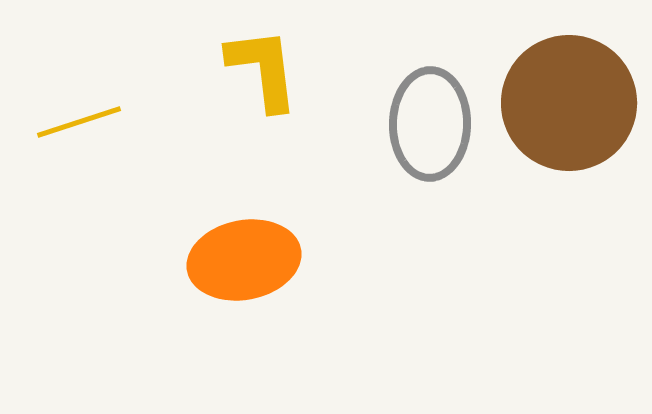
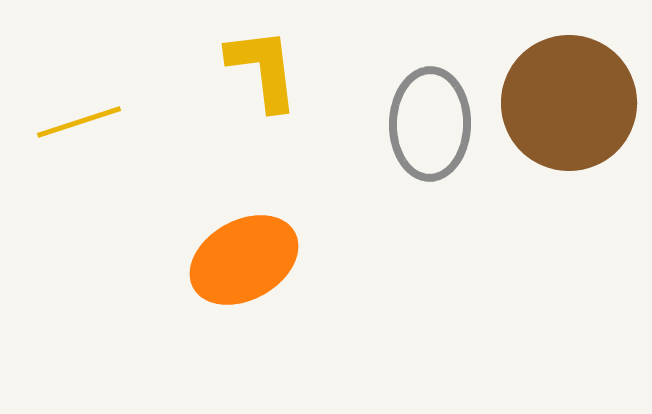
orange ellipse: rotated 18 degrees counterclockwise
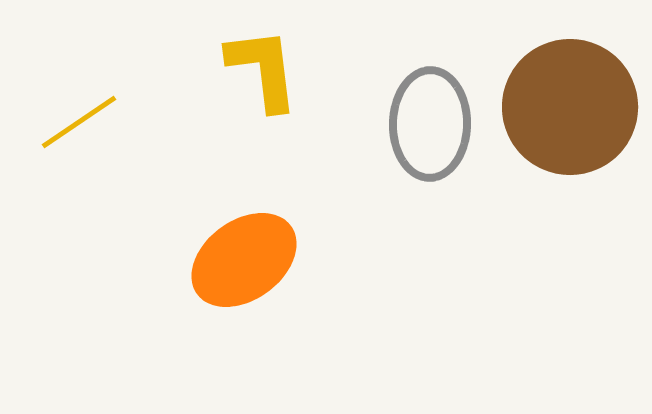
brown circle: moved 1 px right, 4 px down
yellow line: rotated 16 degrees counterclockwise
orange ellipse: rotated 7 degrees counterclockwise
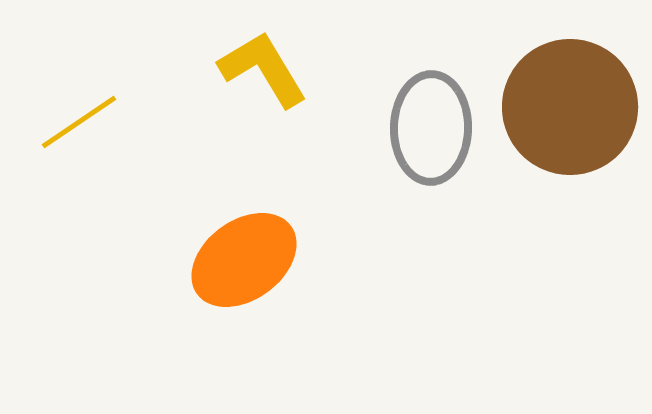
yellow L-shape: rotated 24 degrees counterclockwise
gray ellipse: moved 1 px right, 4 px down
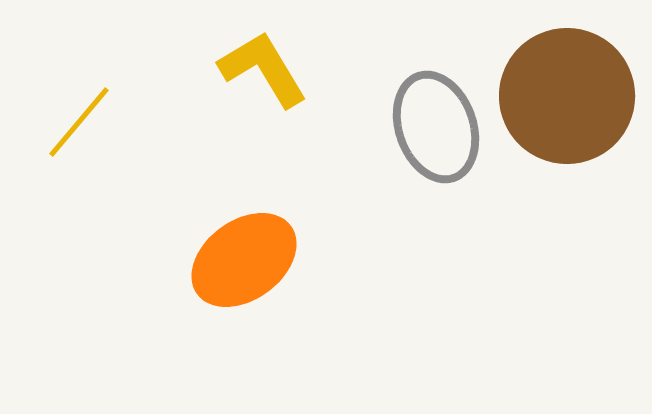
brown circle: moved 3 px left, 11 px up
yellow line: rotated 16 degrees counterclockwise
gray ellipse: moved 5 px right, 1 px up; rotated 20 degrees counterclockwise
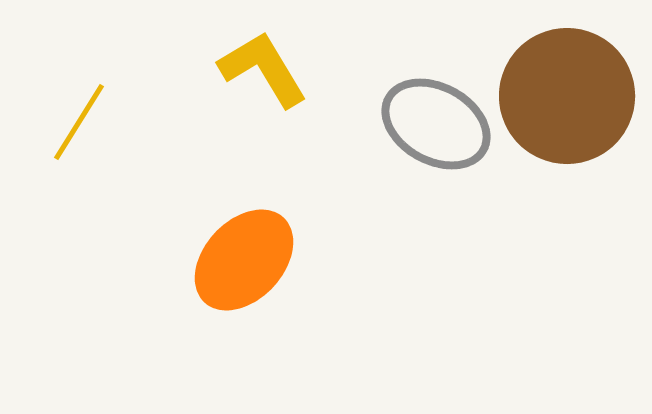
yellow line: rotated 8 degrees counterclockwise
gray ellipse: moved 3 px up; rotated 42 degrees counterclockwise
orange ellipse: rotated 11 degrees counterclockwise
